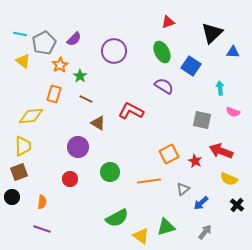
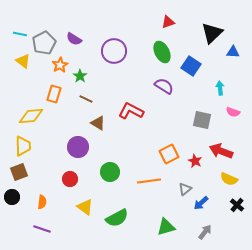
purple semicircle at (74, 39): rotated 77 degrees clockwise
gray triangle at (183, 189): moved 2 px right
yellow triangle at (141, 236): moved 56 px left, 29 px up
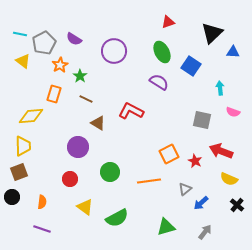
purple semicircle at (164, 86): moved 5 px left, 4 px up
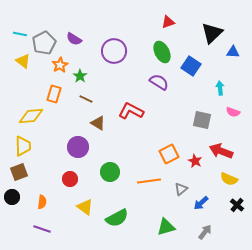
gray triangle at (185, 189): moved 4 px left
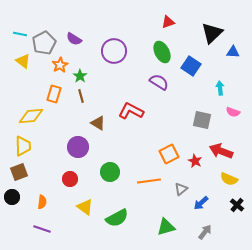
brown line at (86, 99): moved 5 px left, 3 px up; rotated 48 degrees clockwise
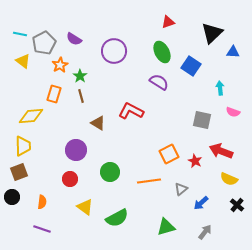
purple circle at (78, 147): moved 2 px left, 3 px down
